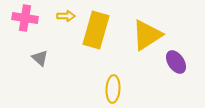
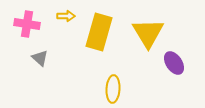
pink cross: moved 2 px right, 6 px down
yellow rectangle: moved 3 px right, 2 px down
yellow triangle: moved 1 px right, 2 px up; rotated 28 degrees counterclockwise
purple ellipse: moved 2 px left, 1 px down
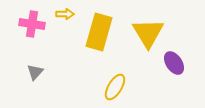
yellow arrow: moved 1 px left, 2 px up
pink cross: moved 5 px right
gray triangle: moved 5 px left, 14 px down; rotated 30 degrees clockwise
yellow ellipse: moved 2 px right, 2 px up; rotated 28 degrees clockwise
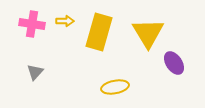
yellow arrow: moved 7 px down
yellow ellipse: rotated 48 degrees clockwise
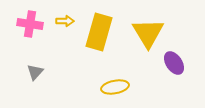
pink cross: moved 2 px left
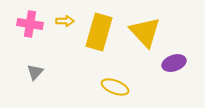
yellow triangle: moved 3 px left, 1 px up; rotated 12 degrees counterclockwise
purple ellipse: rotated 75 degrees counterclockwise
yellow ellipse: rotated 32 degrees clockwise
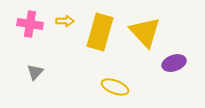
yellow rectangle: moved 1 px right
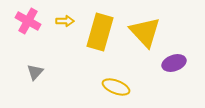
pink cross: moved 2 px left, 3 px up; rotated 20 degrees clockwise
yellow ellipse: moved 1 px right
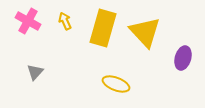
yellow arrow: rotated 114 degrees counterclockwise
yellow rectangle: moved 3 px right, 4 px up
purple ellipse: moved 9 px right, 5 px up; rotated 55 degrees counterclockwise
yellow ellipse: moved 3 px up
